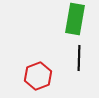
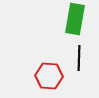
red hexagon: moved 11 px right; rotated 24 degrees clockwise
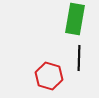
red hexagon: rotated 12 degrees clockwise
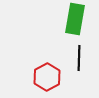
red hexagon: moved 2 px left, 1 px down; rotated 16 degrees clockwise
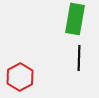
red hexagon: moved 27 px left
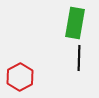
green rectangle: moved 4 px down
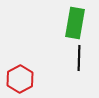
red hexagon: moved 2 px down
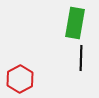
black line: moved 2 px right
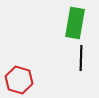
red hexagon: moved 1 px left, 1 px down; rotated 16 degrees counterclockwise
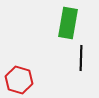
green rectangle: moved 7 px left
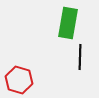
black line: moved 1 px left, 1 px up
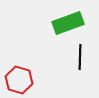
green rectangle: rotated 60 degrees clockwise
